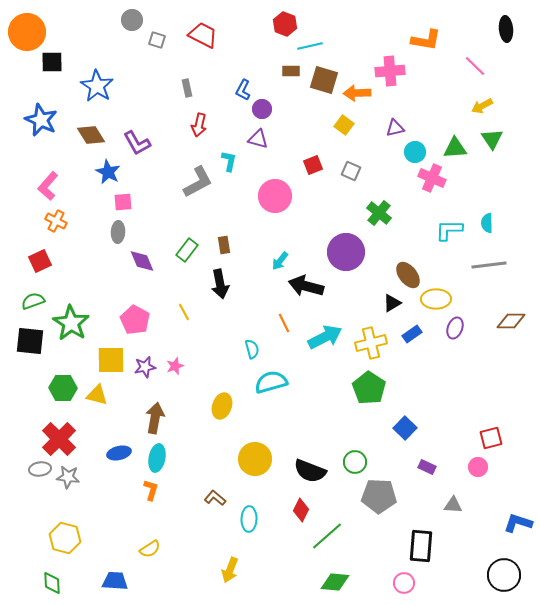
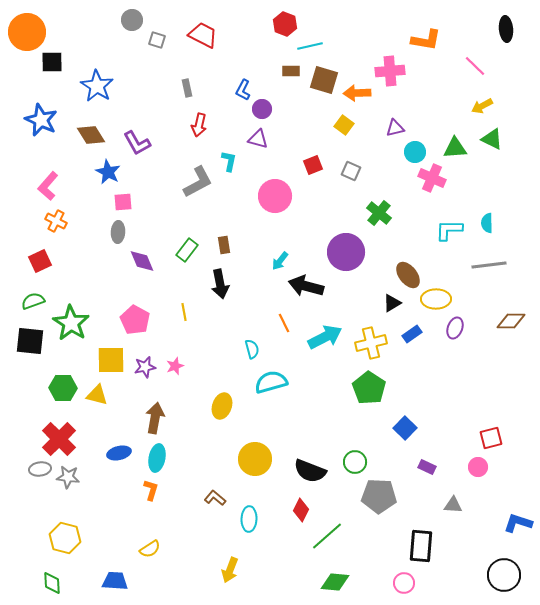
green triangle at (492, 139): rotated 30 degrees counterclockwise
yellow line at (184, 312): rotated 18 degrees clockwise
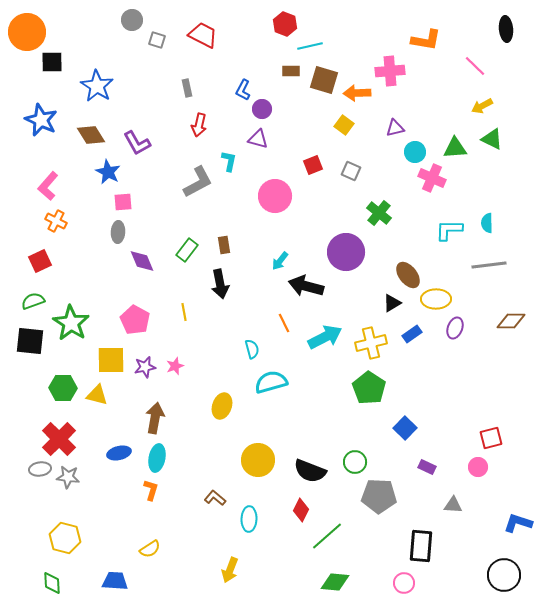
yellow circle at (255, 459): moved 3 px right, 1 px down
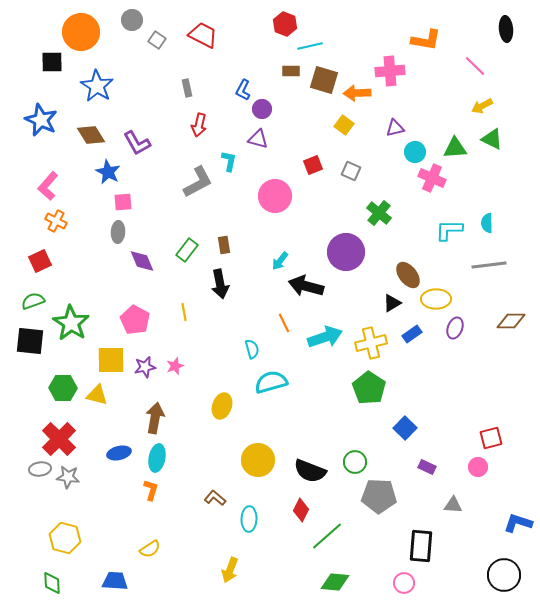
orange circle at (27, 32): moved 54 px right
gray square at (157, 40): rotated 18 degrees clockwise
cyan arrow at (325, 337): rotated 8 degrees clockwise
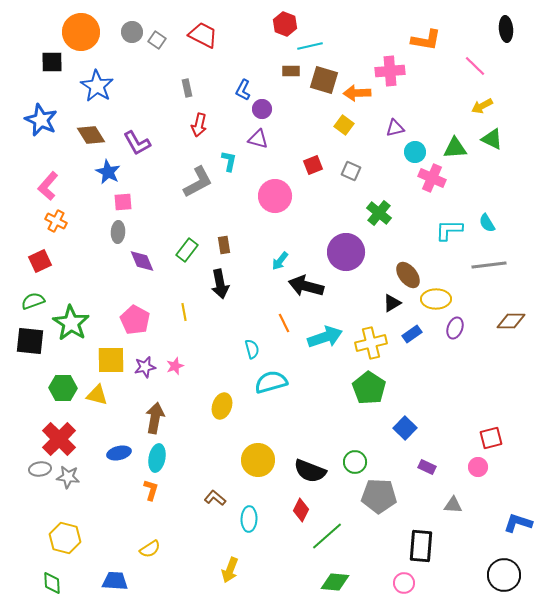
gray circle at (132, 20): moved 12 px down
cyan semicircle at (487, 223): rotated 30 degrees counterclockwise
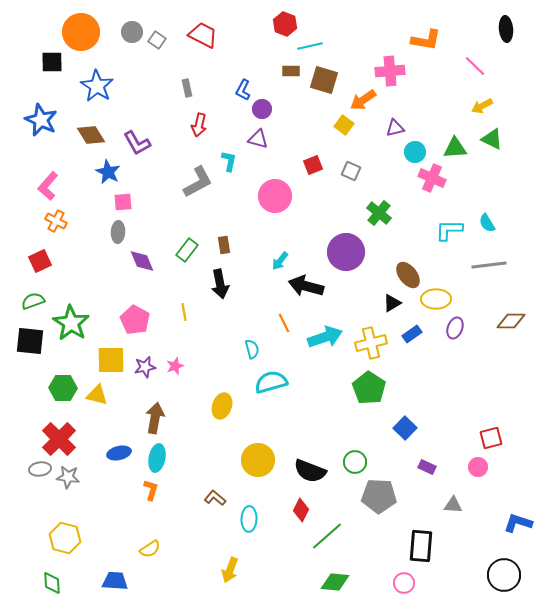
orange arrow at (357, 93): moved 6 px right, 7 px down; rotated 32 degrees counterclockwise
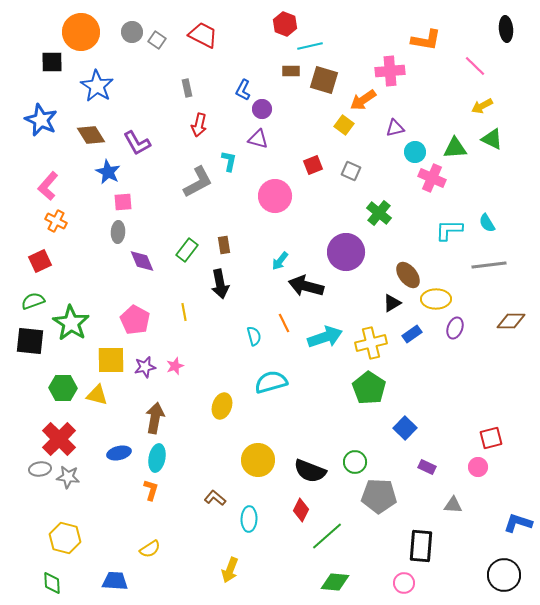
cyan semicircle at (252, 349): moved 2 px right, 13 px up
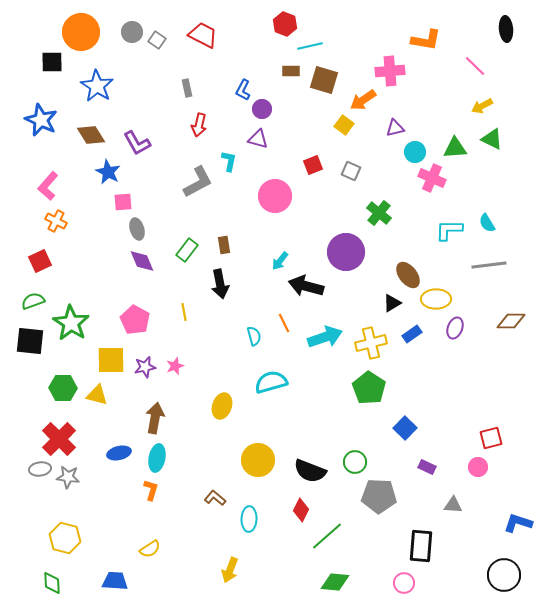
gray ellipse at (118, 232): moved 19 px right, 3 px up; rotated 20 degrees counterclockwise
